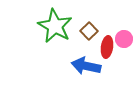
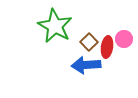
brown square: moved 11 px down
blue arrow: moved 1 px up; rotated 16 degrees counterclockwise
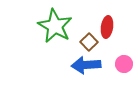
pink circle: moved 25 px down
red ellipse: moved 20 px up
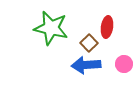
green star: moved 4 px left, 2 px down; rotated 16 degrees counterclockwise
brown square: moved 1 px down
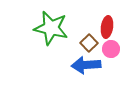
pink circle: moved 13 px left, 15 px up
